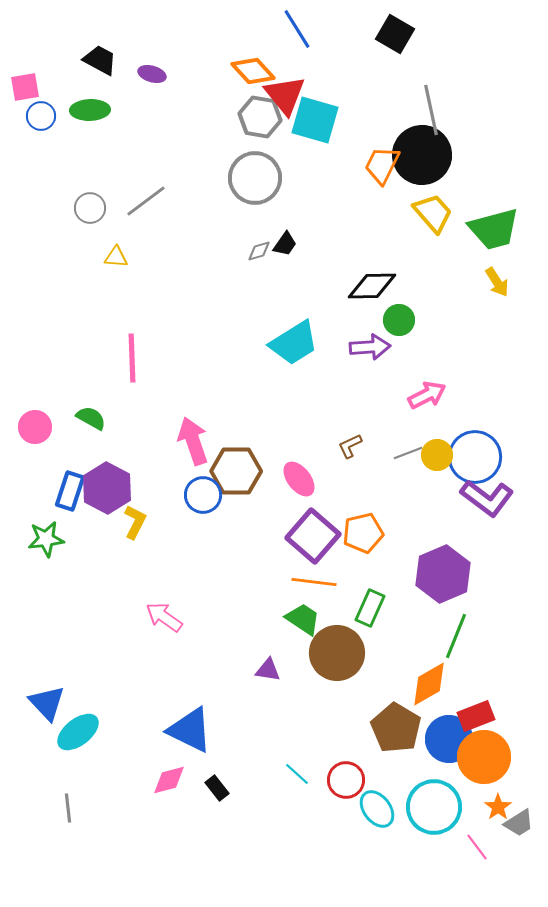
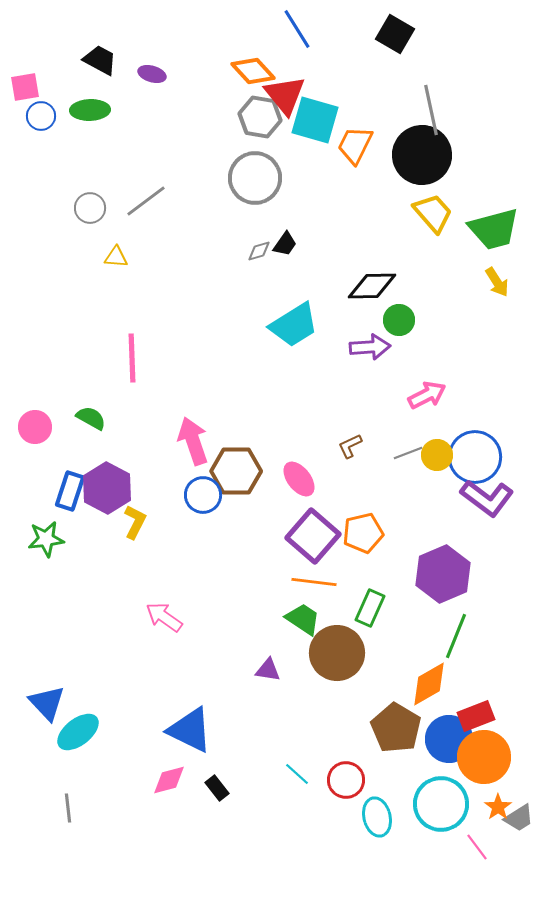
orange trapezoid at (382, 165): moved 27 px left, 20 px up
cyan trapezoid at (294, 343): moved 18 px up
cyan circle at (434, 807): moved 7 px right, 3 px up
cyan ellipse at (377, 809): moved 8 px down; rotated 24 degrees clockwise
gray trapezoid at (519, 823): moved 5 px up
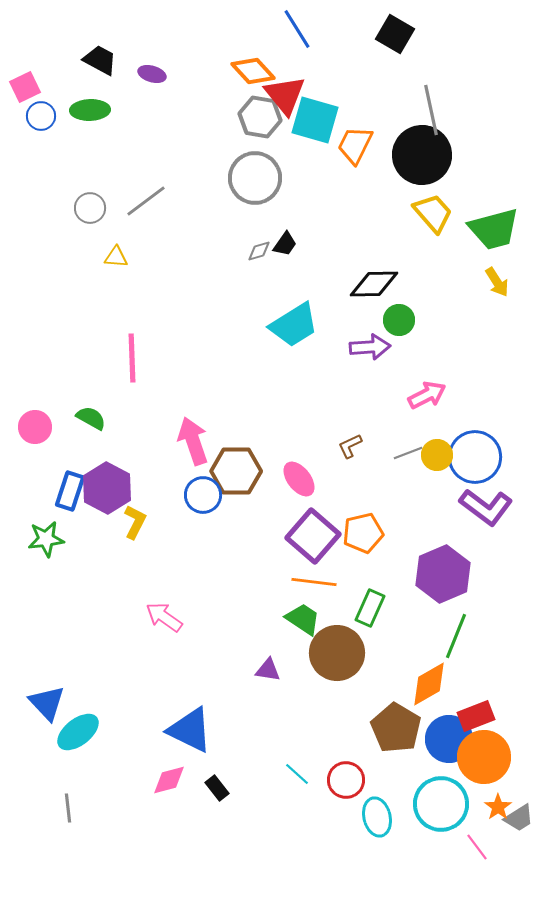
pink square at (25, 87): rotated 16 degrees counterclockwise
black diamond at (372, 286): moved 2 px right, 2 px up
purple L-shape at (487, 498): moved 1 px left, 9 px down
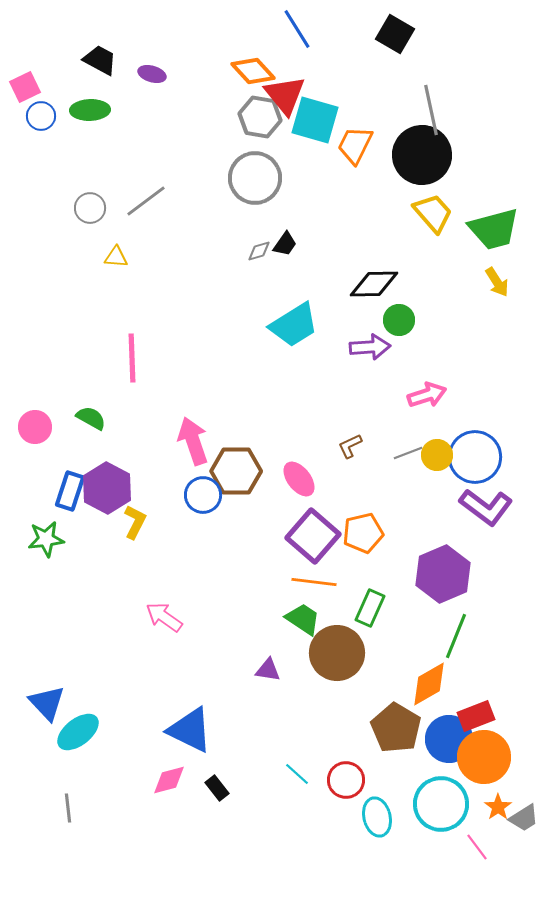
pink arrow at (427, 395): rotated 9 degrees clockwise
gray trapezoid at (519, 818): moved 5 px right
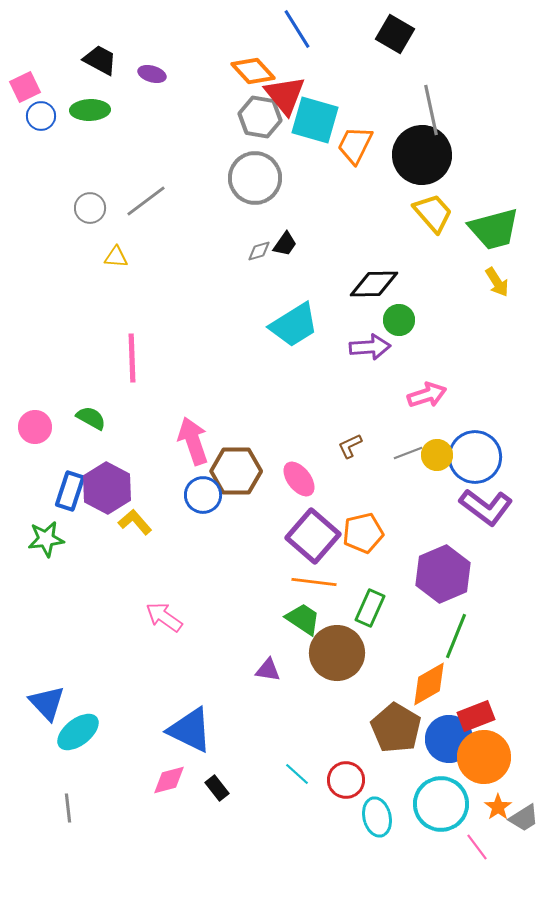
yellow L-shape at (135, 522): rotated 68 degrees counterclockwise
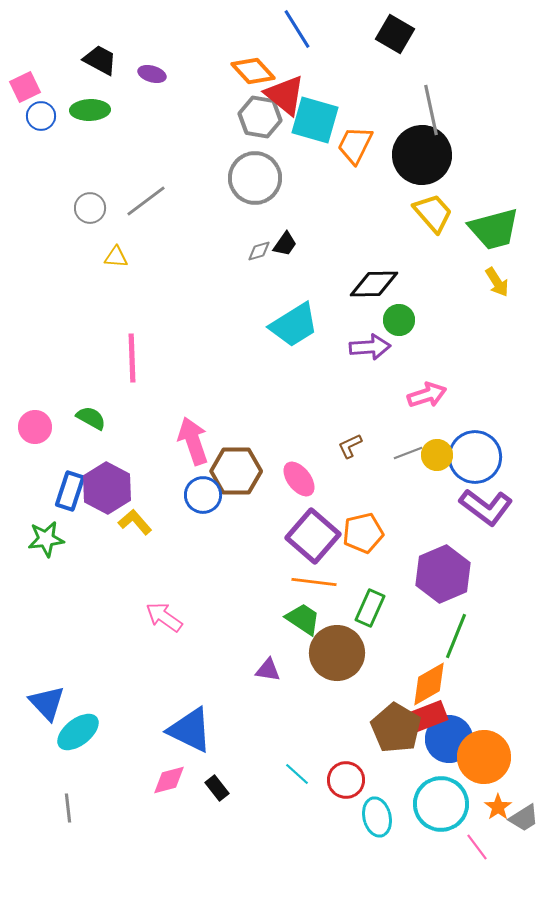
red triangle at (285, 95): rotated 12 degrees counterclockwise
red rectangle at (476, 716): moved 47 px left
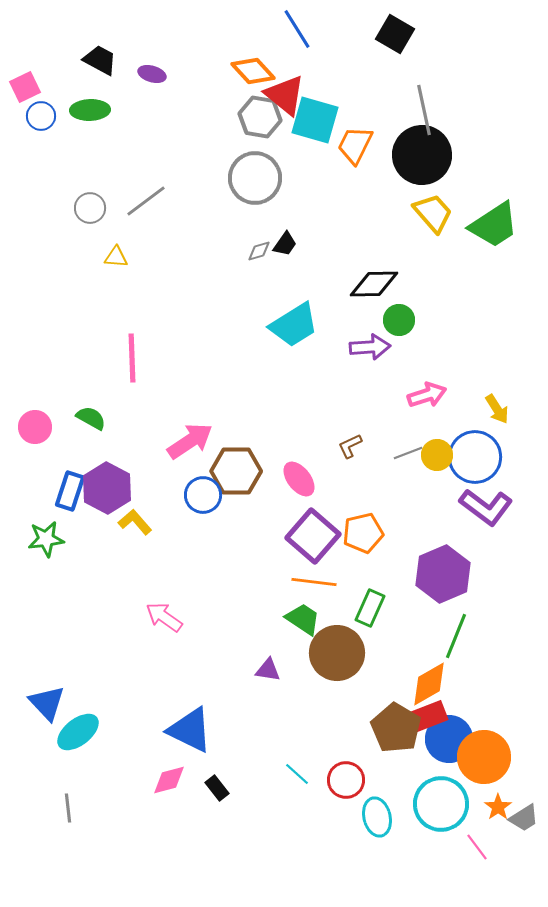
gray line at (431, 110): moved 7 px left
green trapezoid at (494, 229): moved 4 px up; rotated 18 degrees counterclockwise
yellow arrow at (497, 282): moved 127 px down
pink arrow at (193, 441): moved 3 px left; rotated 75 degrees clockwise
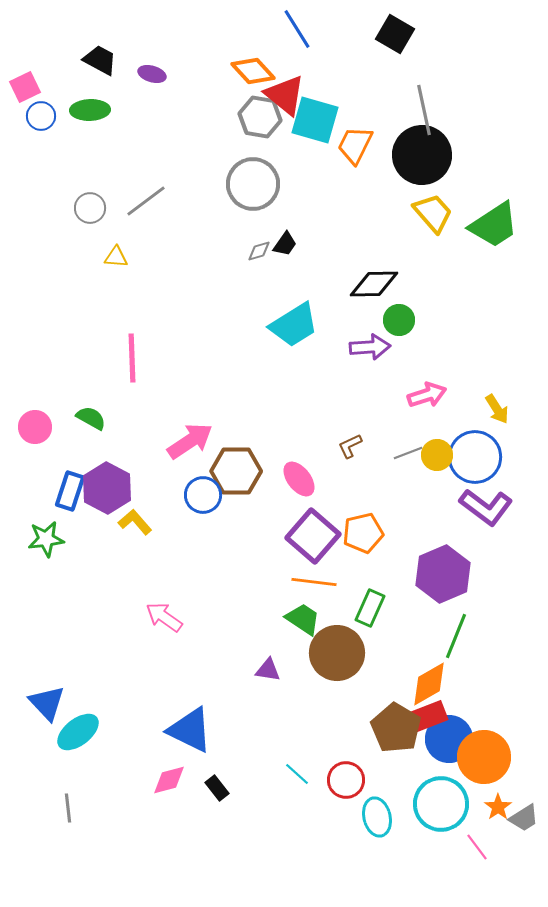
gray circle at (255, 178): moved 2 px left, 6 px down
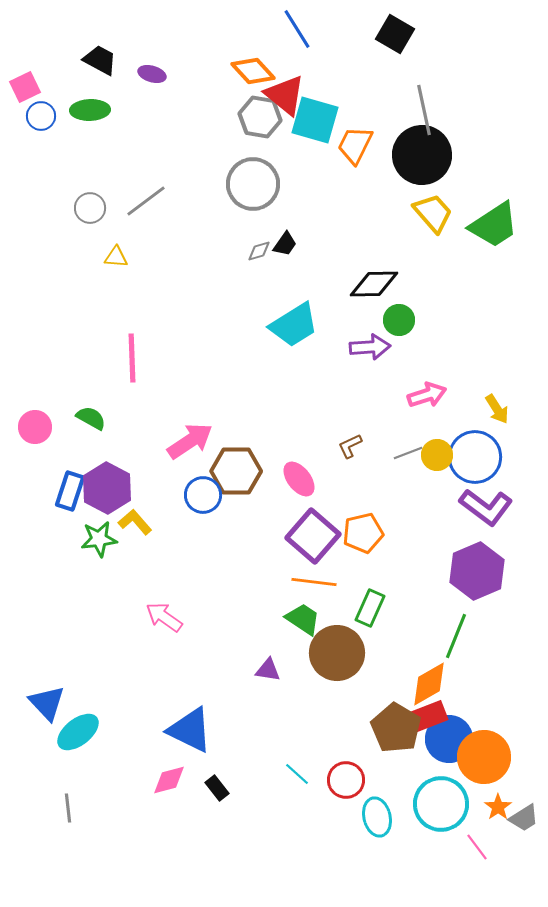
green star at (46, 539): moved 53 px right
purple hexagon at (443, 574): moved 34 px right, 3 px up
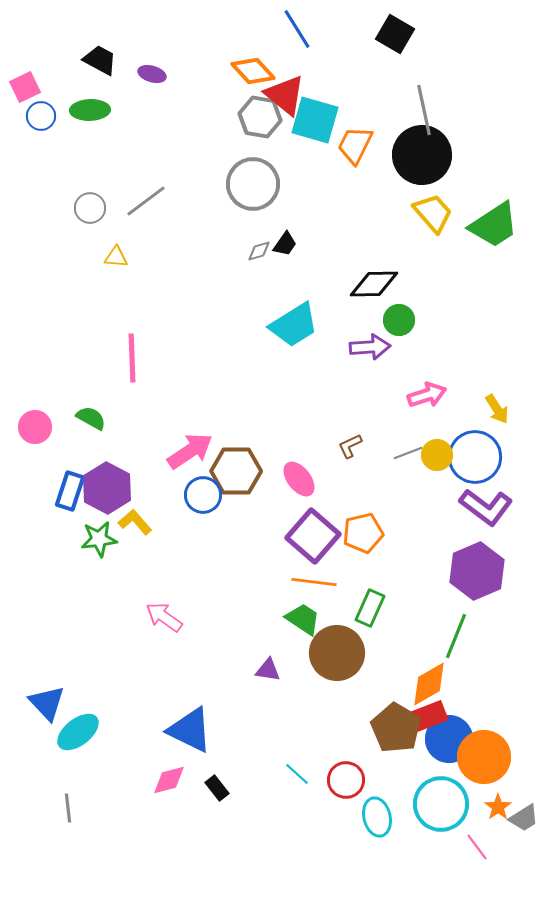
pink arrow at (190, 441): moved 10 px down
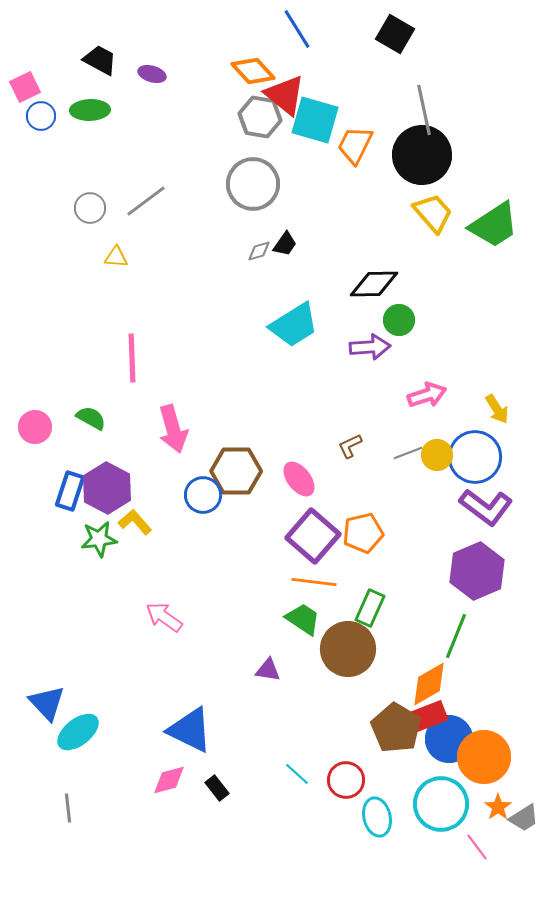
pink arrow at (190, 451): moved 17 px left, 22 px up; rotated 108 degrees clockwise
brown circle at (337, 653): moved 11 px right, 4 px up
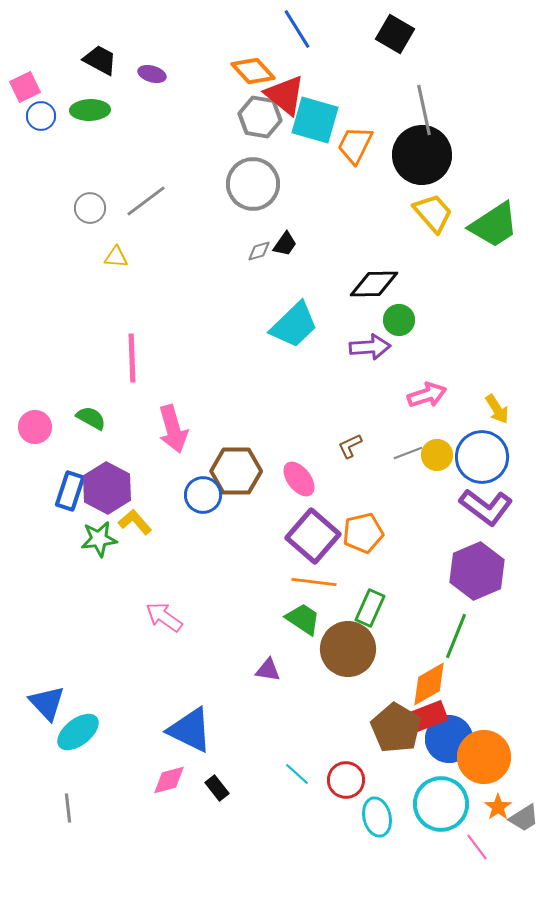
cyan trapezoid at (294, 325): rotated 12 degrees counterclockwise
blue circle at (475, 457): moved 7 px right
